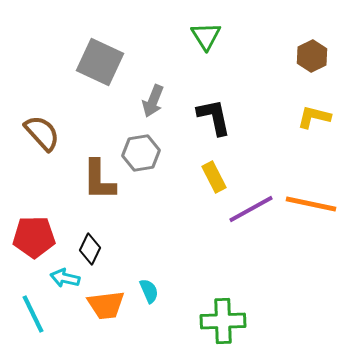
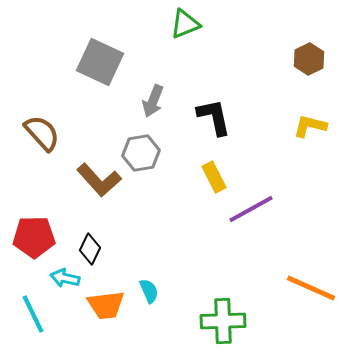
green triangle: moved 21 px left, 12 px up; rotated 40 degrees clockwise
brown hexagon: moved 3 px left, 3 px down
yellow L-shape: moved 4 px left, 9 px down
brown L-shape: rotated 42 degrees counterclockwise
orange line: moved 84 px down; rotated 12 degrees clockwise
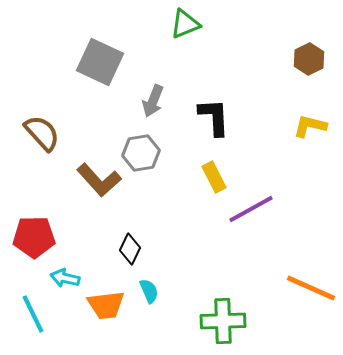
black L-shape: rotated 9 degrees clockwise
black diamond: moved 40 px right
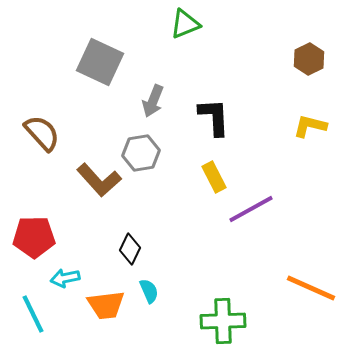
cyan arrow: rotated 24 degrees counterclockwise
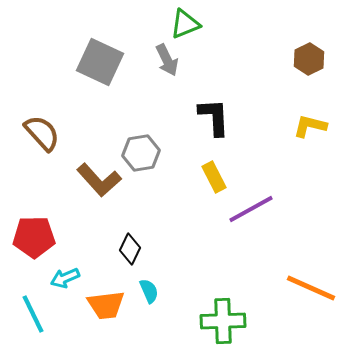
gray arrow: moved 14 px right, 41 px up; rotated 48 degrees counterclockwise
cyan arrow: rotated 12 degrees counterclockwise
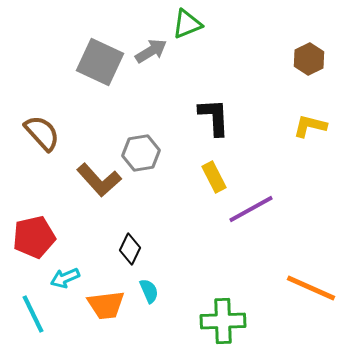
green triangle: moved 2 px right
gray arrow: moved 16 px left, 9 px up; rotated 96 degrees counterclockwise
red pentagon: rotated 12 degrees counterclockwise
